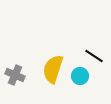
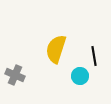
black line: rotated 48 degrees clockwise
yellow semicircle: moved 3 px right, 20 px up
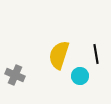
yellow semicircle: moved 3 px right, 6 px down
black line: moved 2 px right, 2 px up
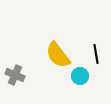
yellow semicircle: moved 1 px left; rotated 56 degrees counterclockwise
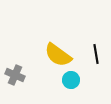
yellow semicircle: rotated 16 degrees counterclockwise
cyan circle: moved 9 px left, 4 px down
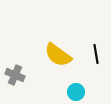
cyan circle: moved 5 px right, 12 px down
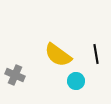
cyan circle: moved 11 px up
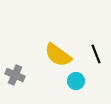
black line: rotated 12 degrees counterclockwise
